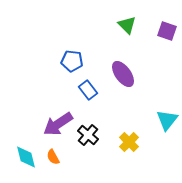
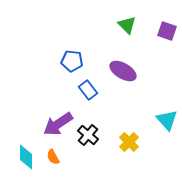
purple ellipse: moved 3 px up; rotated 24 degrees counterclockwise
cyan triangle: rotated 20 degrees counterclockwise
cyan diamond: rotated 15 degrees clockwise
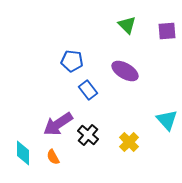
purple square: rotated 24 degrees counterclockwise
purple ellipse: moved 2 px right
cyan diamond: moved 3 px left, 4 px up
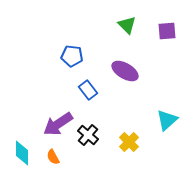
blue pentagon: moved 5 px up
cyan triangle: rotated 30 degrees clockwise
cyan diamond: moved 1 px left
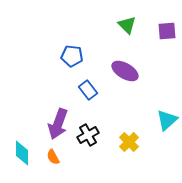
purple arrow: rotated 36 degrees counterclockwise
black cross: rotated 20 degrees clockwise
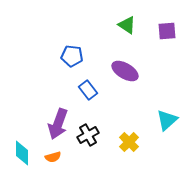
green triangle: rotated 12 degrees counterclockwise
orange semicircle: rotated 77 degrees counterclockwise
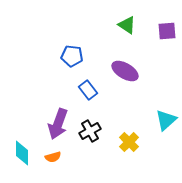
cyan triangle: moved 1 px left
black cross: moved 2 px right, 4 px up
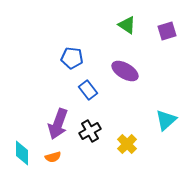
purple square: rotated 12 degrees counterclockwise
blue pentagon: moved 2 px down
yellow cross: moved 2 px left, 2 px down
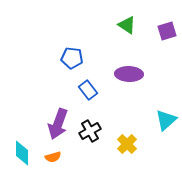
purple ellipse: moved 4 px right, 3 px down; rotated 28 degrees counterclockwise
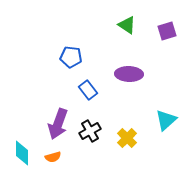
blue pentagon: moved 1 px left, 1 px up
yellow cross: moved 6 px up
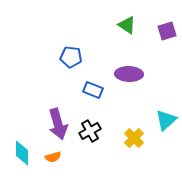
blue rectangle: moved 5 px right; rotated 30 degrees counterclockwise
purple arrow: rotated 36 degrees counterclockwise
yellow cross: moved 7 px right
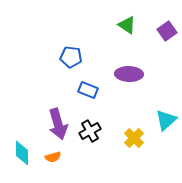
purple square: rotated 18 degrees counterclockwise
blue rectangle: moved 5 px left
